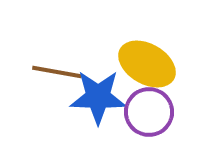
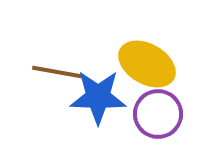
purple circle: moved 9 px right, 2 px down
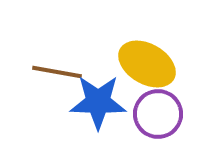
blue star: moved 5 px down
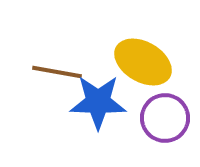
yellow ellipse: moved 4 px left, 2 px up
purple circle: moved 7 px right, 4 px down
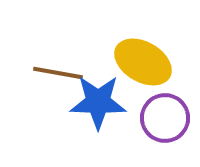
brown line: moved 1 px right, 1 px down
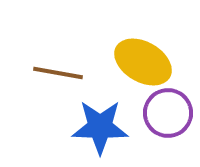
blue star: moved 2 px right, 25 px down
purple circle: moved 3 px right, 5 px up
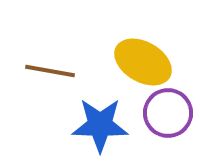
brown line: moved 8 px left, 2 px up
blue star: moved 2 px up
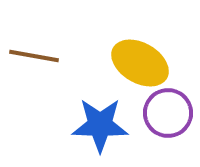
yellow ellipse: moved 3 px left, 1 px down
brown line: moved 16 px left, 15 px up
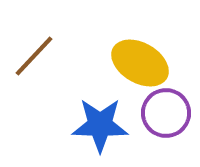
brown line: rotated 57 degrees counterclockwise
purple circle: moved 2 px left
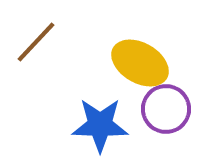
brown line: moved 2 px right, 14 px up
purple circle: moved 4 px up
